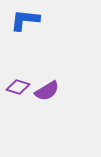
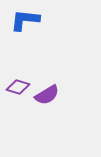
purple semicircle: moved 4 px down
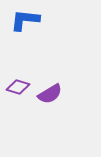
purple semicircle: moved 3 px right, 1 px up
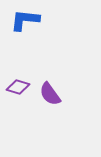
purple semicircle: rotated 85 degrees clockwise
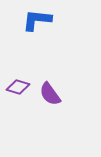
blue L-shape: moved 12 px right
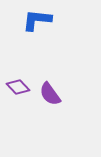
purple diamond: rotated 30 degrees clockwise
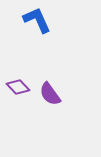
blue L-shape: rotated 60 degrees clockwise
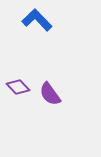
blue L-shape: rotated 20 degrees counterclockwise
